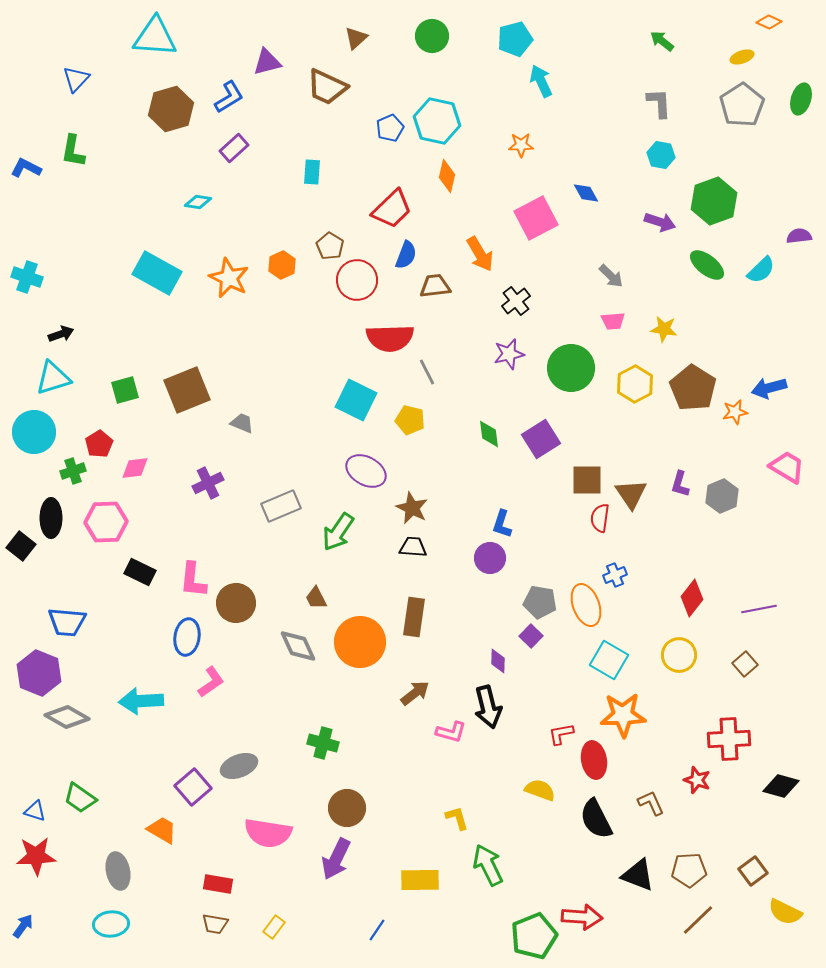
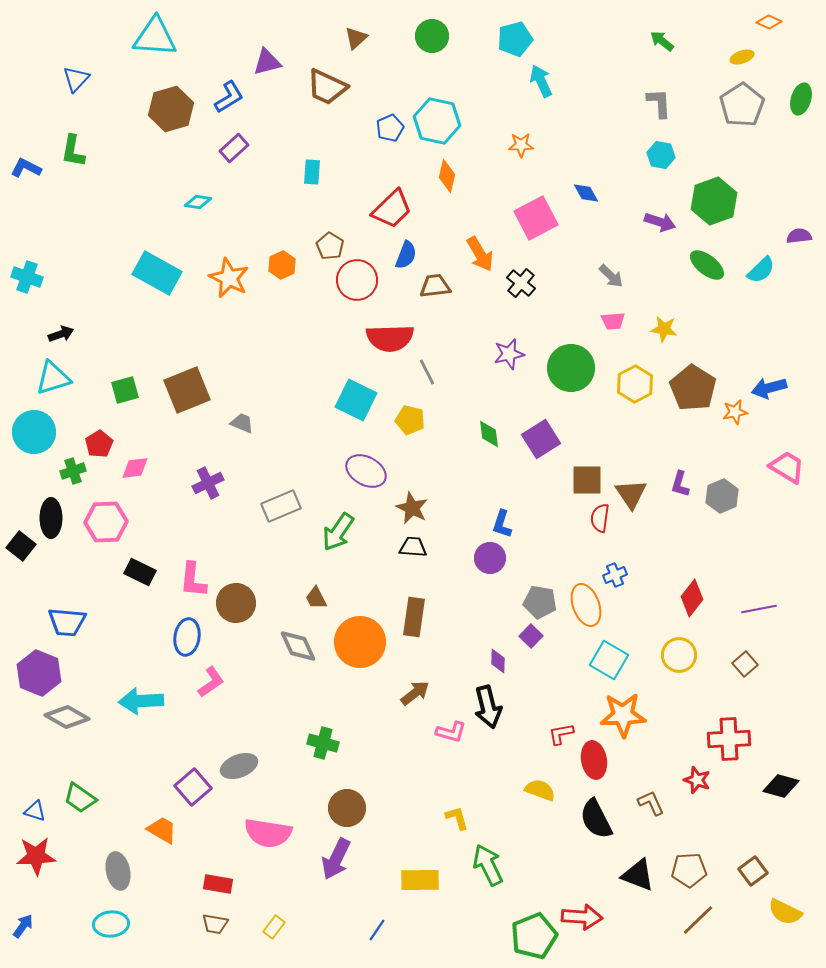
black cross at (516, 301): moved 5 px right, 18 px up; rotated 12 degrees counterclockwise
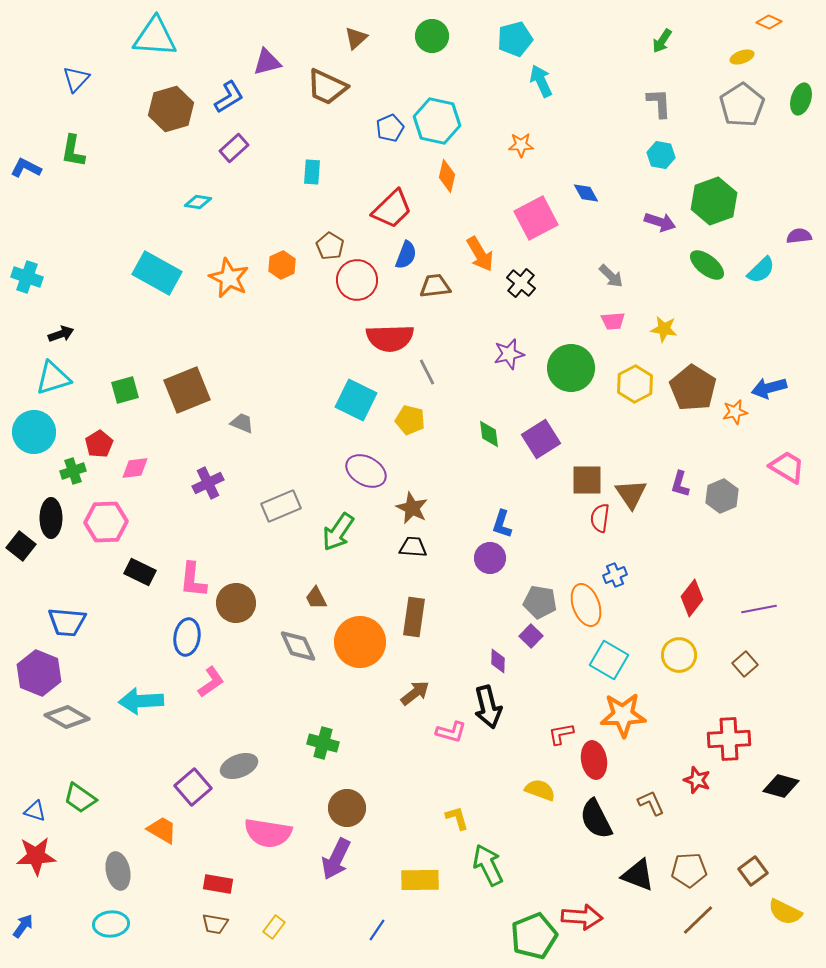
green arrow at (662, 41): rotated 95 degrees counterclockwise
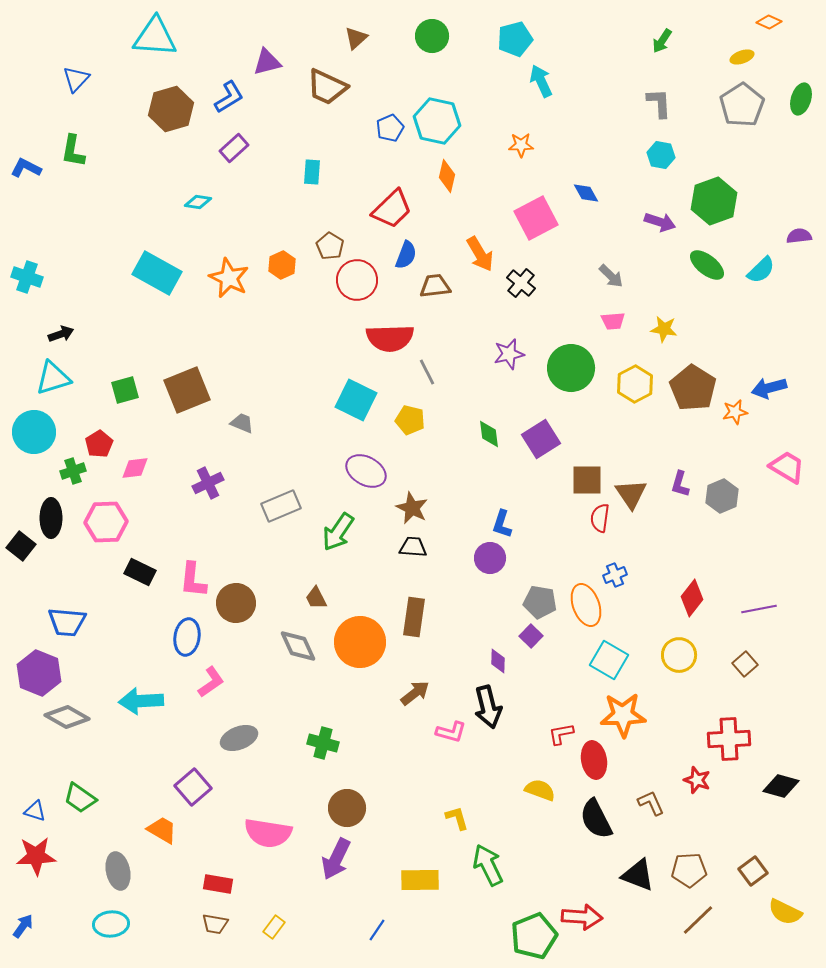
gray ellipse at (239, 766): moved 28 px up
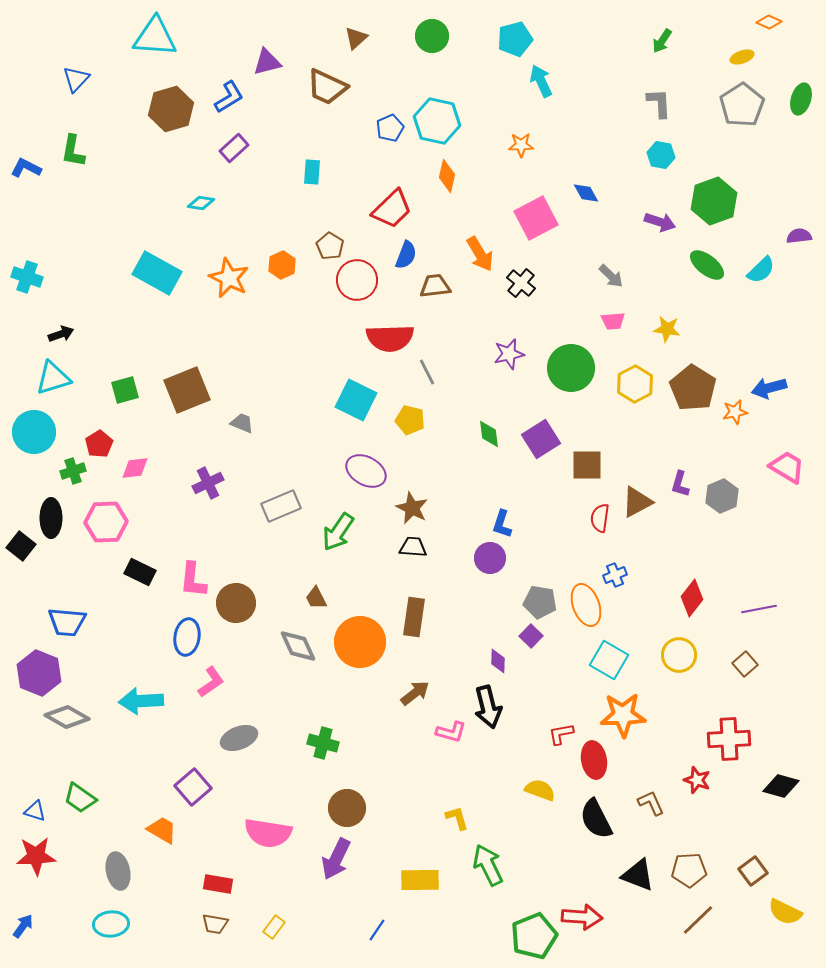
cyan diamond at (198, 202): moved 3 px right, 1 px down
yellow star at (664, 329): moved 3 px right
brown square at (587, 480): moved 15 px up
brown triangle at (631, 494): moved 6 px right, 8 px down; rotated 36 degrees clockwise
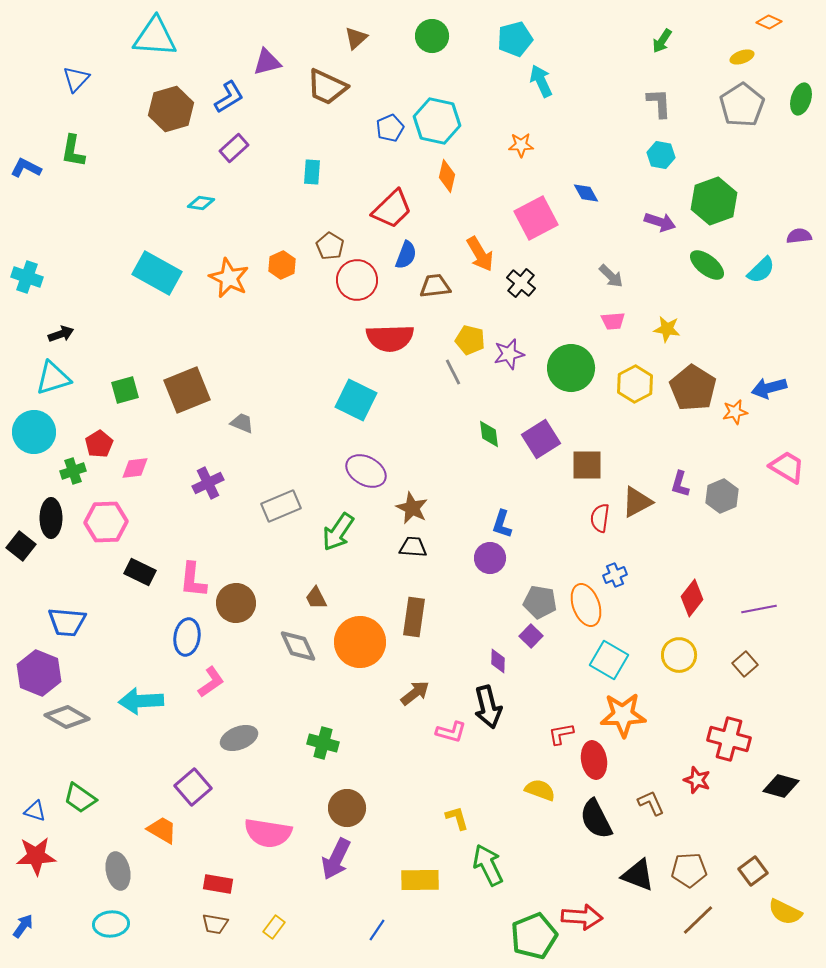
gray line at (427, 372): moved 26 px right
yellow pentagon at (410, 420): moved 60 px right, 80 px up
red cross at (729, 739): rotated 18 degrees clockwise
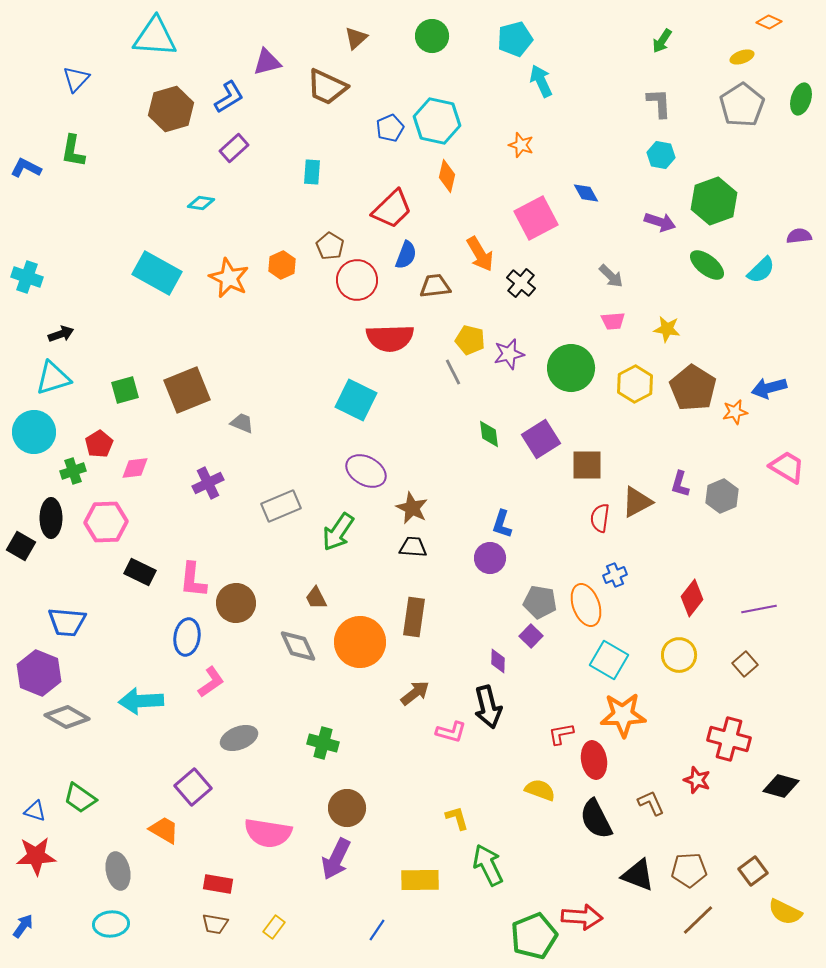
orange star at (521, 145): rotated 20 degrees clockwise
black square at (21, 546): rotated 8 degrees counterclockwise
orange trapezoid at (162, 830): moved 2 px right
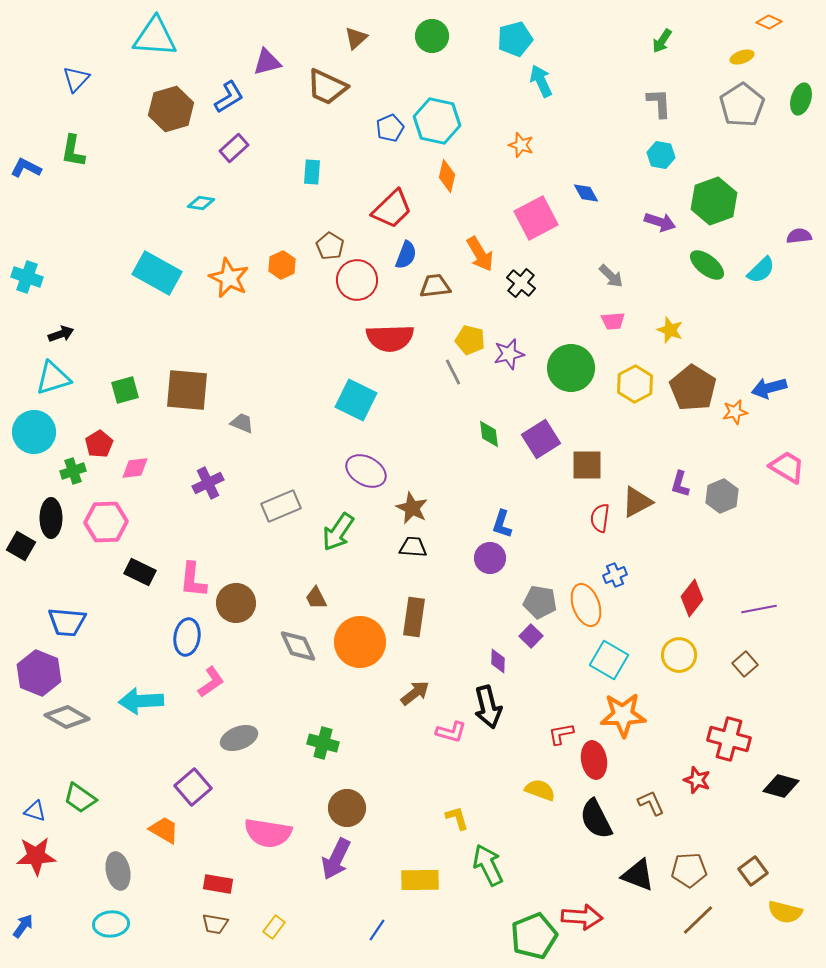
yellow star at (667, 329): moved 3 px right, 1 px down; rotated 12 degrees clockwise
brown square at (187, 390): rotated 27 degrees clockwise
yellow semicircle at (785, 912): rotated 12 degrees counterclockwise
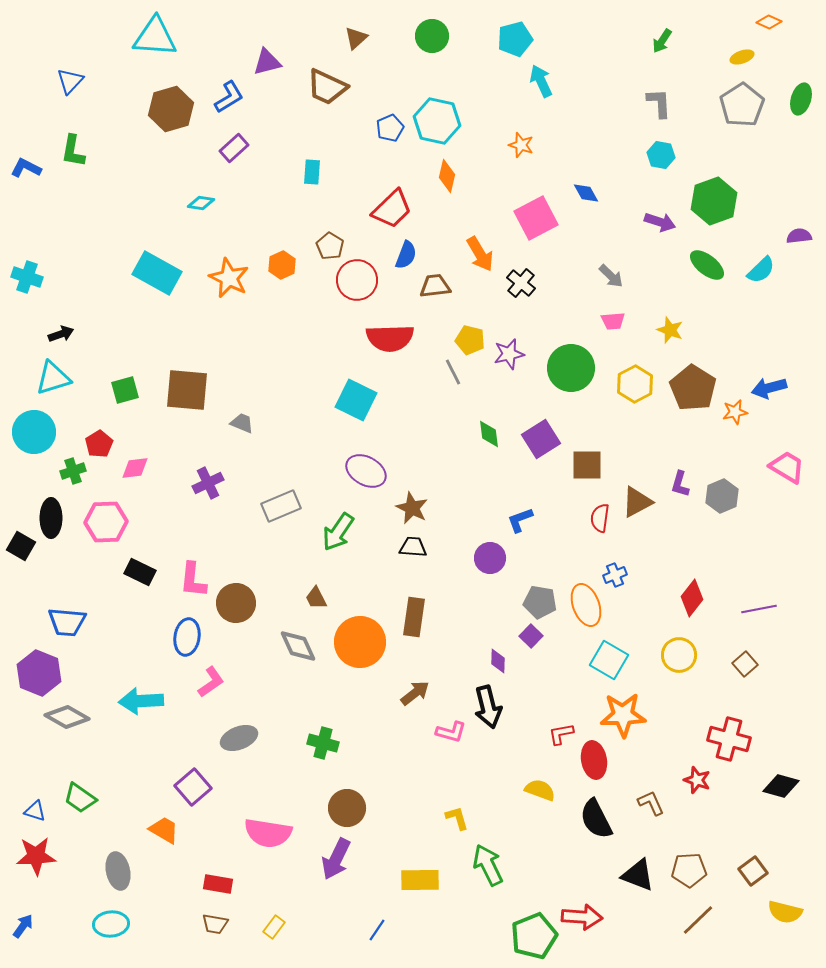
blue triangle at (76, 79): moved 6 px left, 2 px down
blue L-shape at (502, 524): moved 18 px right, 4 px up; rotated 52 degrees clockwise
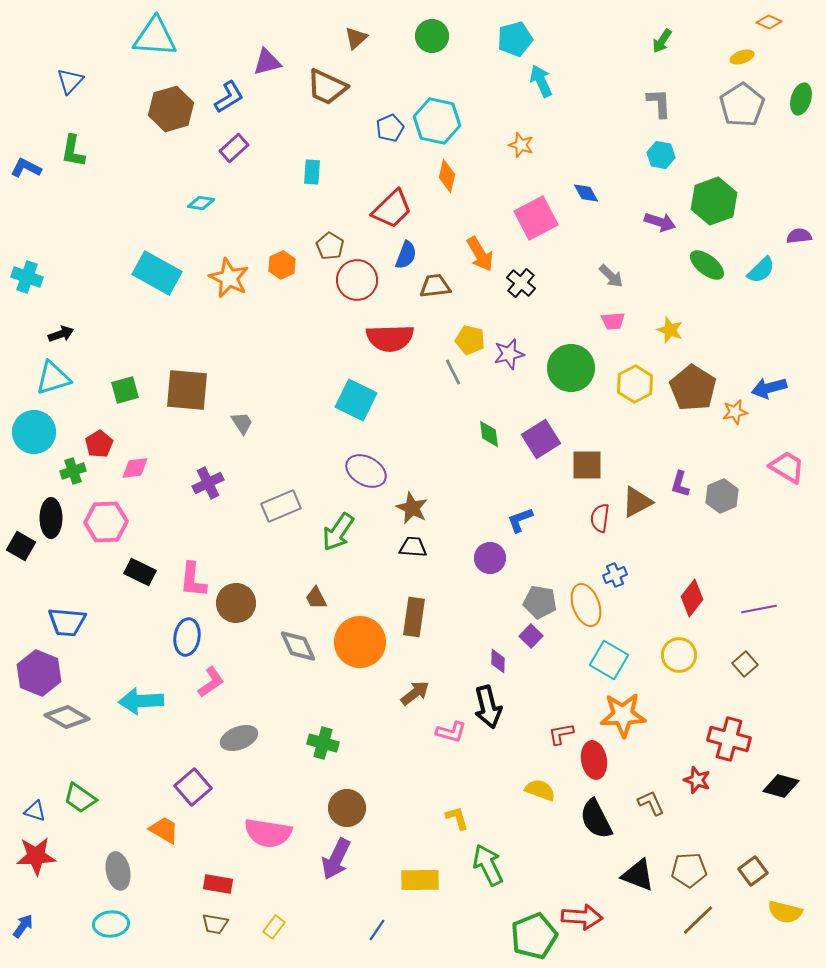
gray trapezoid at (242, 423): rotated 35 degrees clockwise
